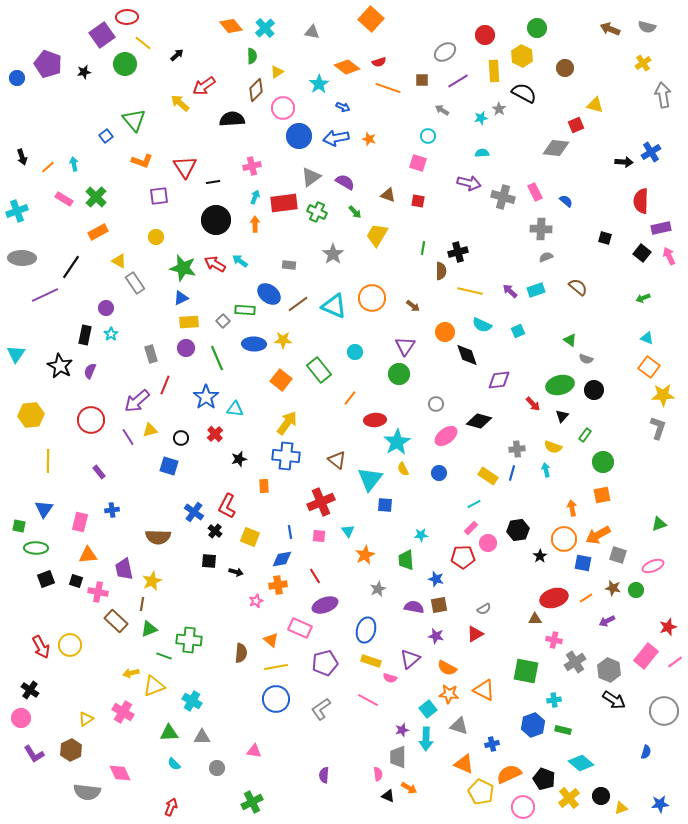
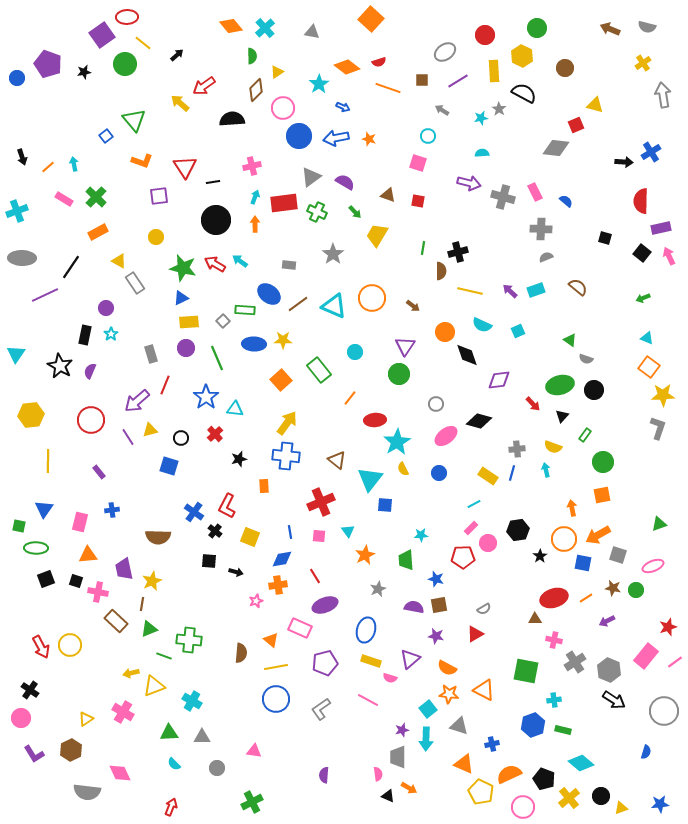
orange square at (281, 380): rotated 10 degrees clockwise
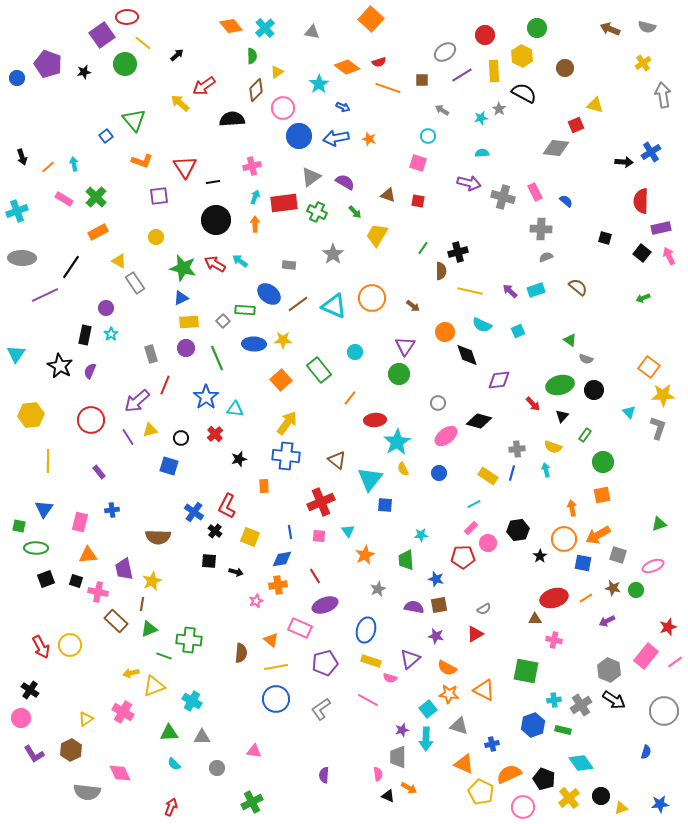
purple line at (458, 81): moved 4 px right, 6 px up
green line at (423, 248): rotated 24 degrees clockwise
cyan triangle at (647, 338): moved 18 px left, 74 px down; rotated 24 degrees clockwise
gray circle at (436, 404): moved 2 px right, 1 px up
gray cross at (575, 662): moved 6 px right, 43 px down
cyan diamond at (581, 763): rotated 15 degrees clockwise
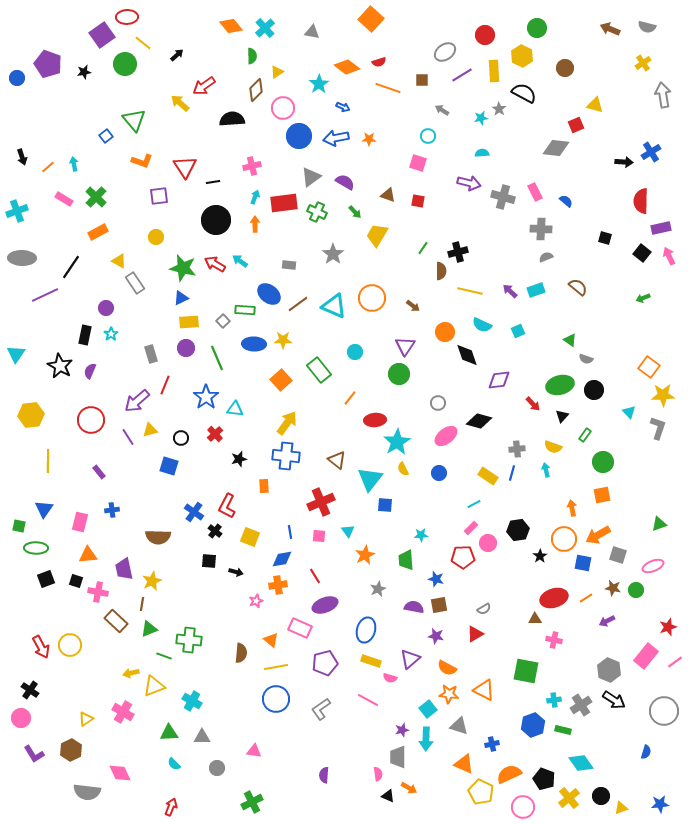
orange star at (369, 139): rotated 16 degrees counterclockwise
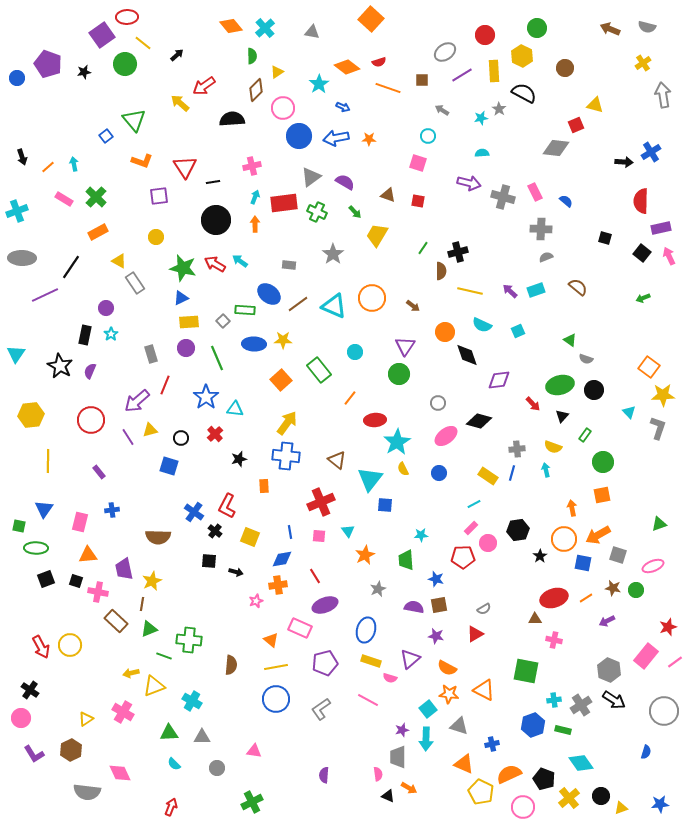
brown semicircle at (241, 653): moved 10 px left, 12 px down
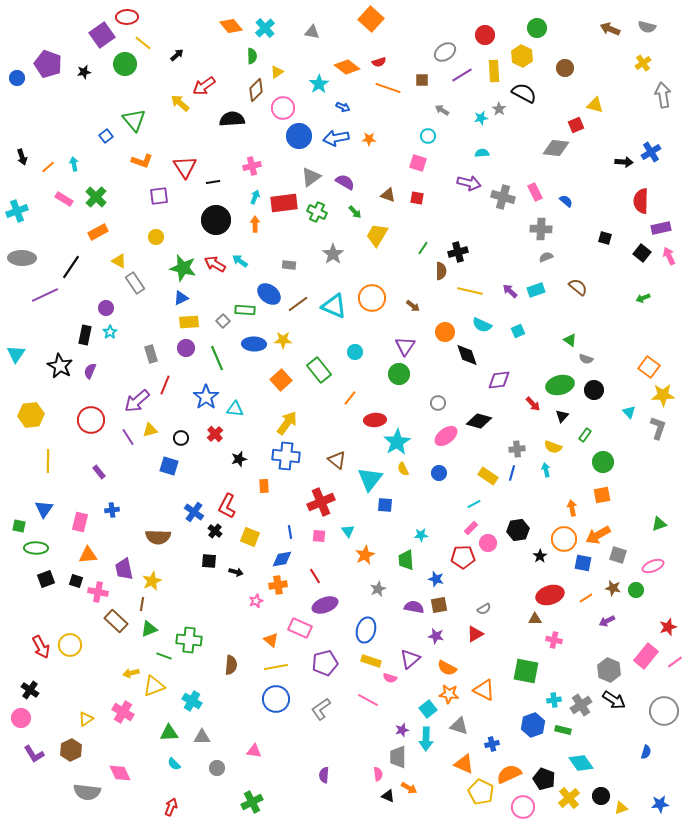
red square at (418, 201): moved 1 px left, 3 px up
cyan star at (111, 334): moved 1 px left, 2 px up
red ellipse at (554, 598): moved 4 px left, 3 px up
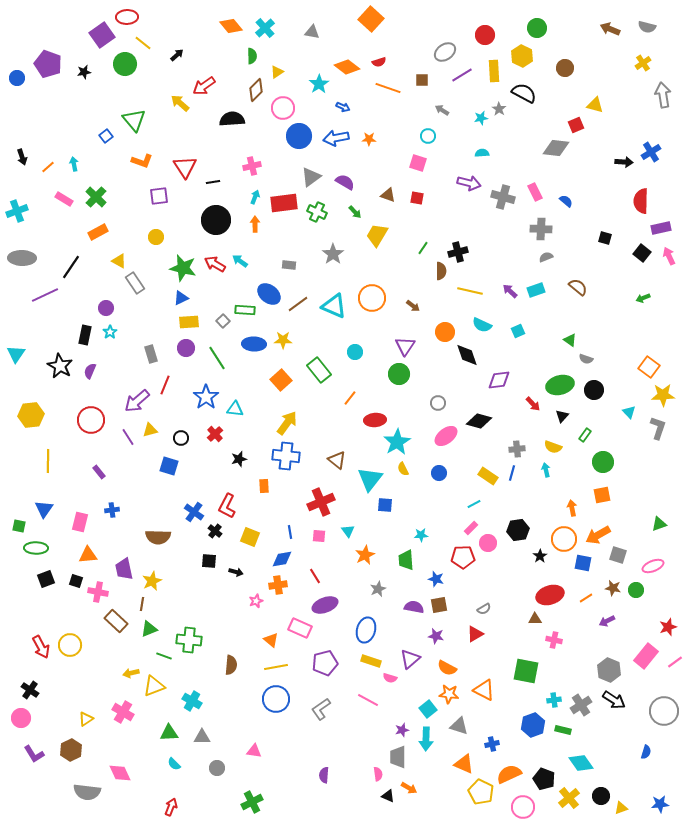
green line at (217, 358): rotated 10 degrees counterclockwise
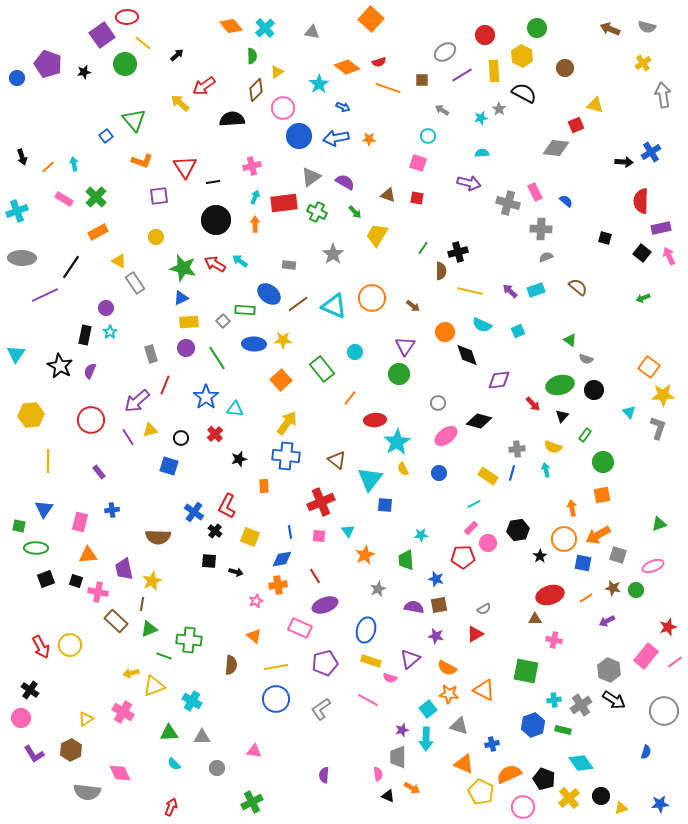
gray cross at (503, 197): moved 5 px right, 6 px down
green rectangle at (319, 370): moved 3 px right, 1 px up
orange triangle at (271, 640): moved 17 px left, 4 px up
orange arrow at (409, 788): moved 3 px right
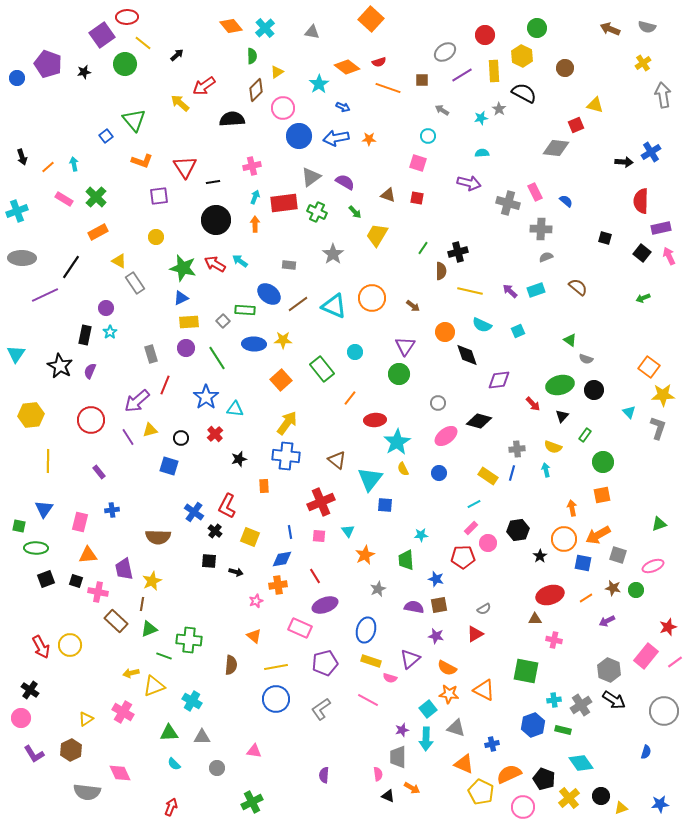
gray triangle at (459, 726): moved 3 px left, 2 px down
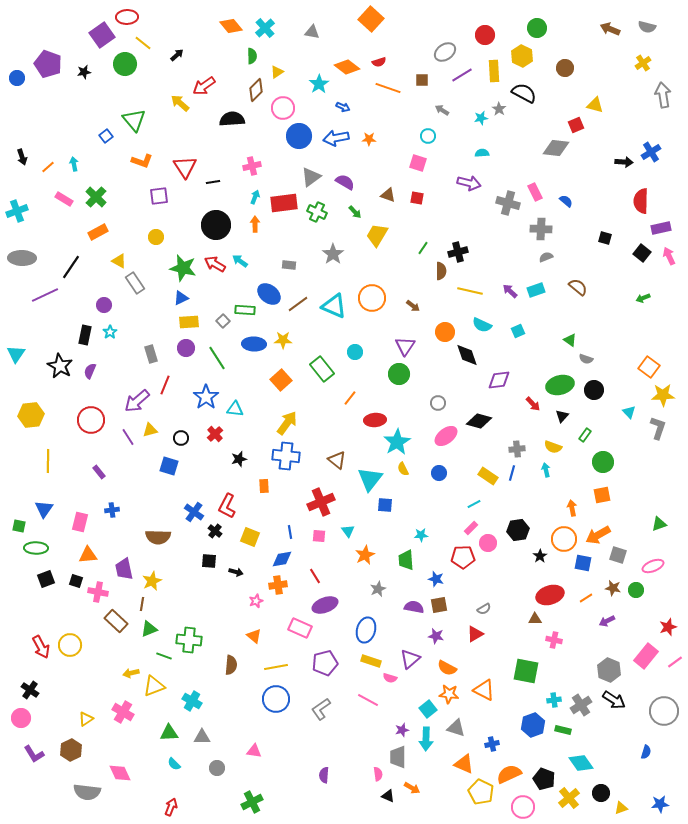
black circle at (216, 220): moved 5 px down
purple circle at (106, 308): moved 2 px left, 3 px up
black circle at (601, 796): moved 3 px up
